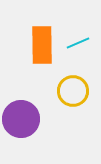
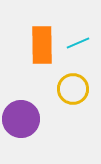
yellow circle: moved 2 px up
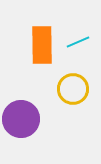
cyan line: moved 1 px up
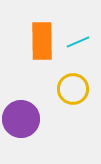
orange rectangle: moved 4 px up
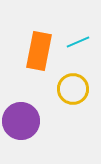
orange rectangle: moved 3 px left, 10 px down; rotated 12 degrees clockwise
purple circle: moved 2 px down
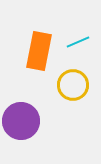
yellow circle: moved 4 px up
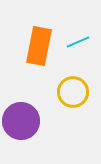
orange rectangle: moved 5 px up
yellow circle: moved 7 px down
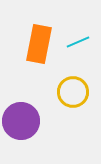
orange rectangle: moved 2 px up
